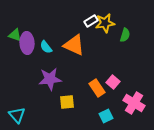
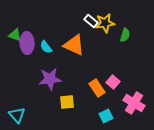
white rectangle: rotated 72 degrees clockwise
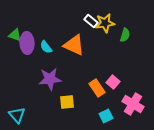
pink cross: moved 1 px left, 1 px down
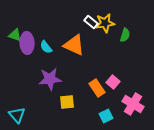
white rectangle: moved 1 px down
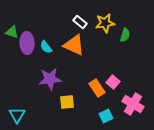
white rectangle: moved 11 px left
green triangle: moved 3 px left, 3 px up
cyan triangle: rotated 12 degrees clockwise
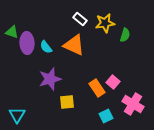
white rectangle: moved 3 px up
purple star: rotated 10 degrees counterclockwise
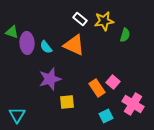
yellow star: moved 1 px left, 2 px up
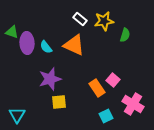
pink square: moved 2 px up
yellow square: moved 8 px left
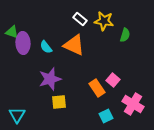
yellow star: rotated 18 degrees clockwise
purple ellipse: moved 4 px left
